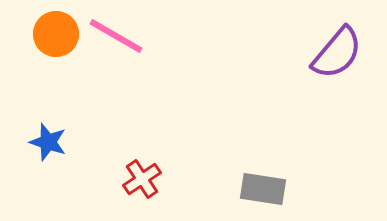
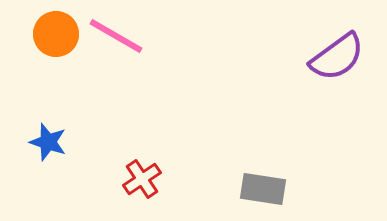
purple semicircle: moved 4 px down; rotated 14 degrees clockwise
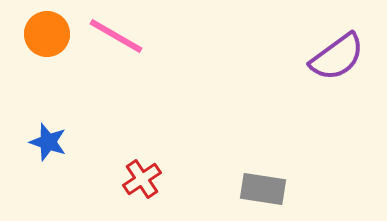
orange circle: moved 9 px left
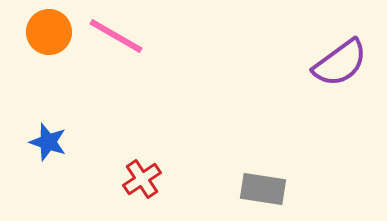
orange circle: moved 2 px right, 2 px up
purple semicircle: moved 3 px right, 6 px down
